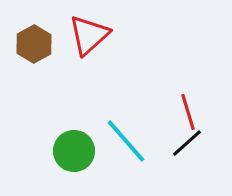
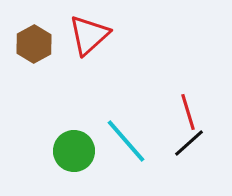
black line: moved 2 px right
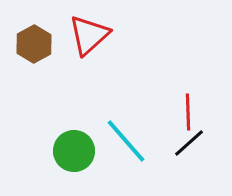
red line: rotated 15 degrees clockwise
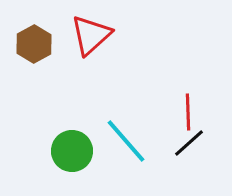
red triangle: moved 2 px right
green circle: moved 2 px left
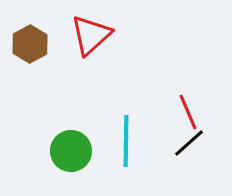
brown hexagon: moved 4 px left
red line: rotated 21 degrees counterclockwise
cyan line: rotated 42 degrees clockwise
green circle: moved 1 px left
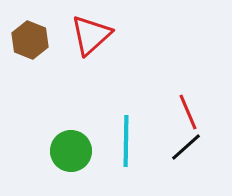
brown hexagon: moved 4 px up; rotated 9 degrees counterclockwise
black line: moved 3 px left, 4 px down
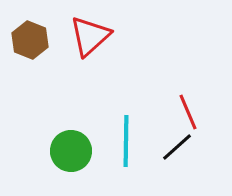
red triangle: moved 1 px left, 1 px down
black line: moved 9 px left
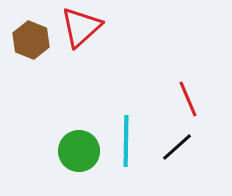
red triangle: moved 9 px left, 9 px up
brown hexagon: moved 1 px right
red line: moved 13 px up
green circle: moved 8 px right
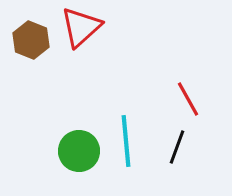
red line: rotated 6 degrees counterclockwise
cyan line: rotated 6 degrees counterclockwise
black line: rotated 28 degrees counterclockwise
